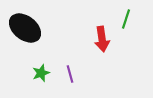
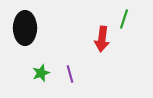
green line: moved 2 px left
black ellipse: rotated 52 degrees clockwise
red arrow: rotated 15 degrees clockwise
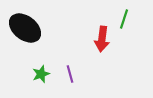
black ellipse: rotated 52 degrees counterclockwise
green star: moved 1 px down
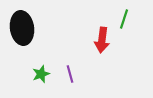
black ellipse: moved 3 px left; rotated 44 degrees clockwise
red arrow: moved 1 px down
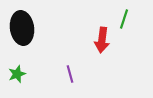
green star: moved 24 px left
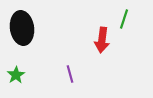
green star: moved 1 px left, 1 px down; rotated 12 degrees counterclockwise
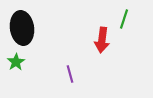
green star: moved 13 px up
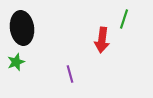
green star: rotated 12 degrees clockwise
